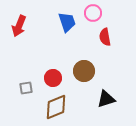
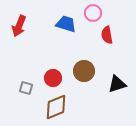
blue trapezoid: moved 1 px left, 2 px down; rotated 55 degrees counterclockwise
red semicircle: moved 2 px right, 2 px up
gray square: rotated 24 degrees clockwise
black triangle: moved 11 px right, 15 px up
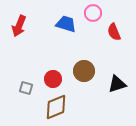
red semicircle: moved 7 px right, 3 px up; rotated 12 degrees counterclockwise
red circle: moved 1 px down
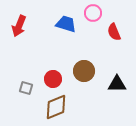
black triangle: rotated 18 degrees clockwise
